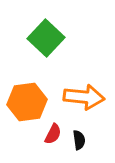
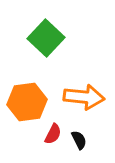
black semicircle: rotated 18 degrees counterclockwise
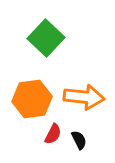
orange hexagon: moved 5 px right, 3 px up
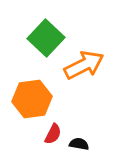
orange arrow: moved 32 px up; rotated 33 degrees counterclockwise
black semicircle: moved 4 px down; rotated 54 degrees counterclockwise
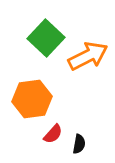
orange arrow: moved 4 px right, 9 px up
red semicircle: rotated 15 degrees clockwise
black semicircle: rotated 90 degrees clockwise
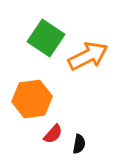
green square: rotated 9 degrees counterclockwise
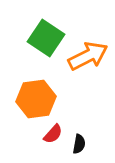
orange hexagon: moved 4 px right
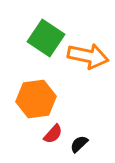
orange arrow: rotated 39 degrees clockwise
black semicircle: rotated 144 degrees counterclockwise
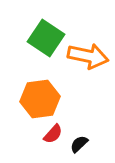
orange hexagon: moved 4 px right
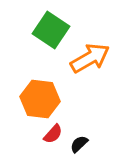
green square: moved 5 px right, 8 px up
orange arrow: moved 2 px right, 2 px down; rotated 42 degrees counterclockwise
orange hexagon: rotated 15 degrees clockwise
